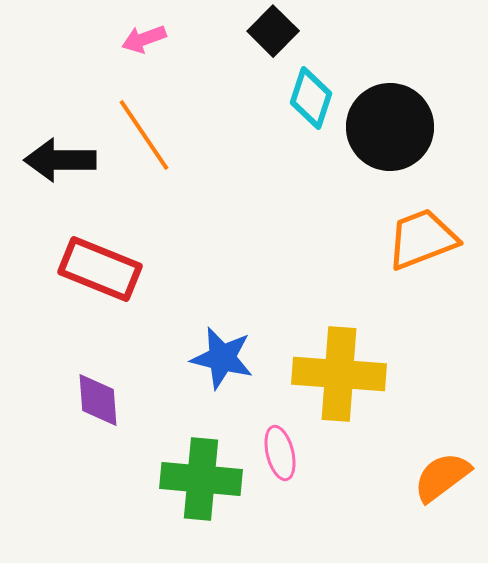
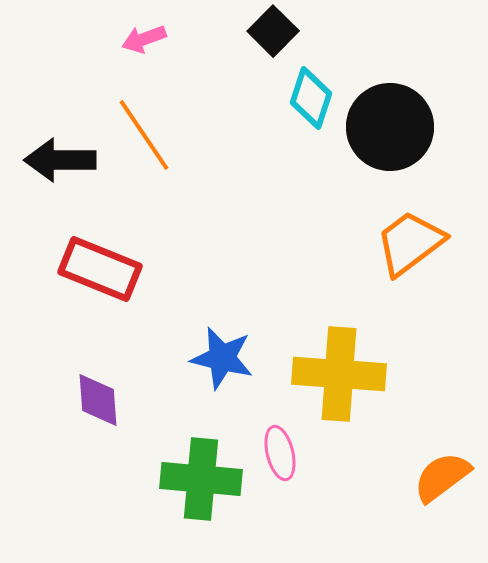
orange trapezoid: moved 12 px left, 4 px down; rotated 16 degrees counterclockwise
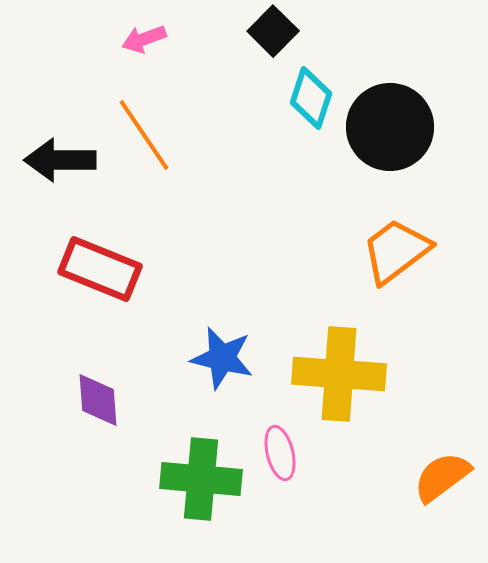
orange trapezoid: moved 14 px left, 8 px down
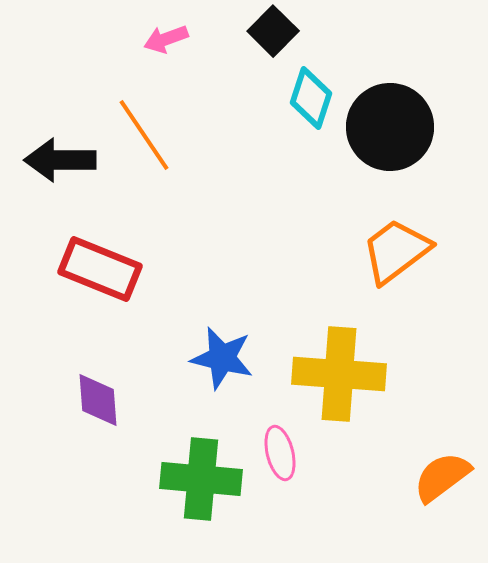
pink arrow: moved 22 px right
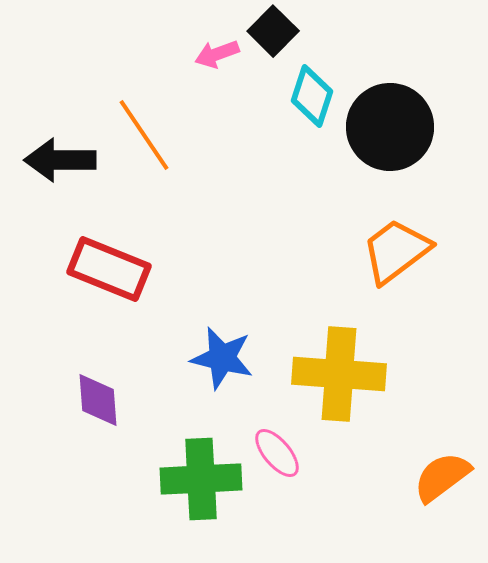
pink arrow: moved 51 px right, 15 px down
cyan diamond: moved 1 px right, 2 px up
red rectangle: moved 9 px right
pink ellipse: moved 3 px left; rotated 26 degrees counterclockwise
green cross: rotated 8 degrees counterclockwise
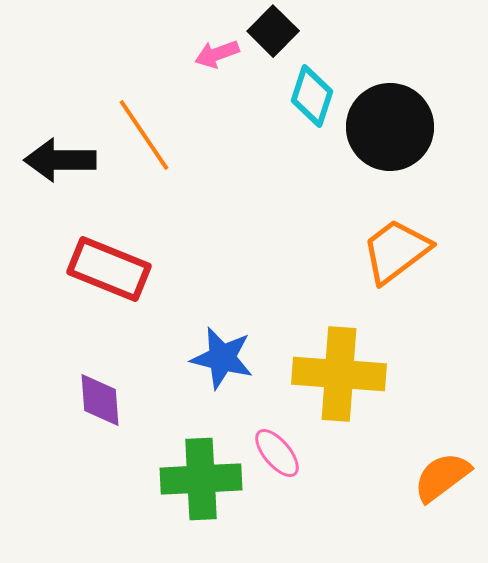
purple diamond: moved 2 px right
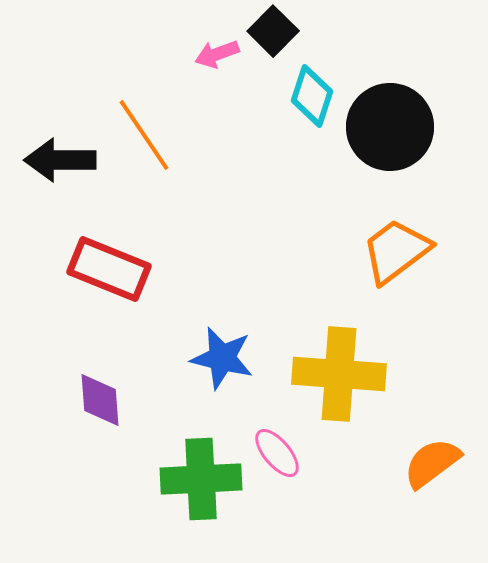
orange semicircle: moved 10 px left, 14 px up
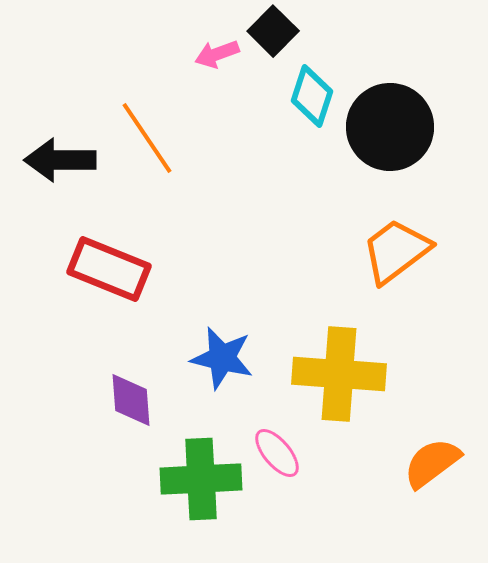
orange line: moved 3 px right, 3 px down
purple diamond: moved 31 px right
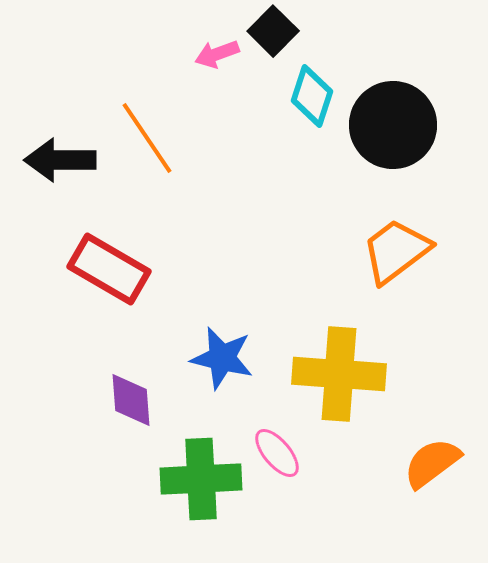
black circle: moved 3 px right, 2 px up
red rectangle: rotated 8 degrees clockwise
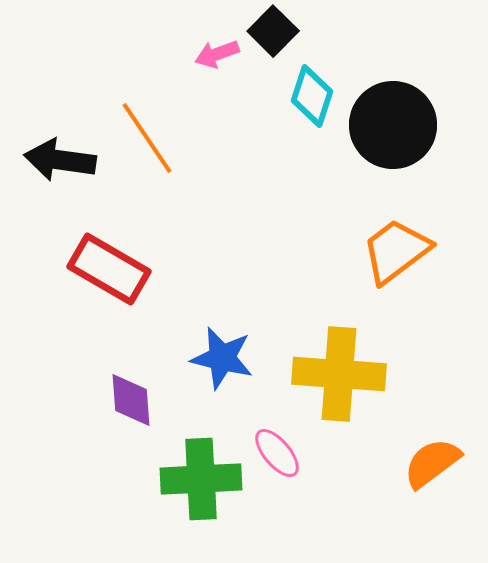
black arrow: rotated 8 degrees clockwise
